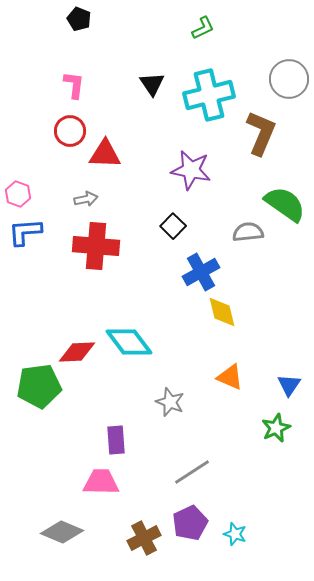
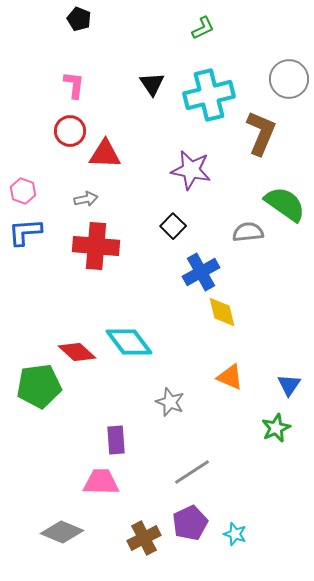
pink hexagon: moved 5 px right, 3 px up
red diamond: rotated 45 degrees clockwise
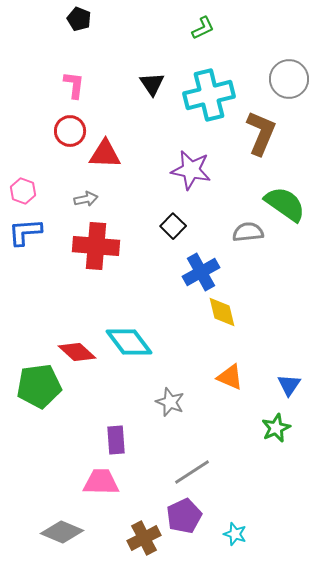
purple pentagon: moved 6 px left, 7 px up
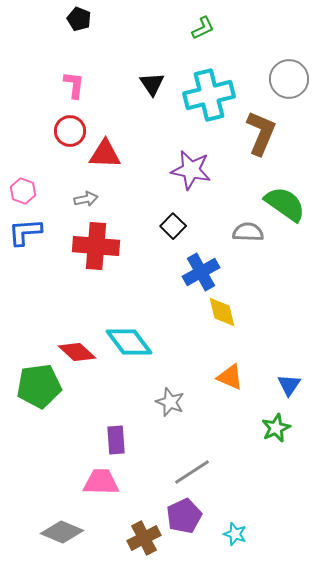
gray semicircle: rotated 8 degrees clockwise
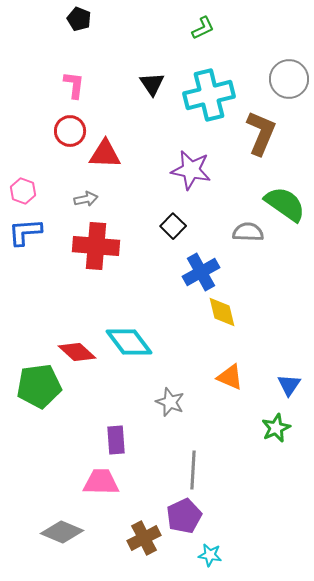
gray line: moved 1 px right, 2 px up; rotated 54 degrees counterclockwise
cyan star: moved 25 px left, 21 px down; rotated 10 degrees counterclockwise
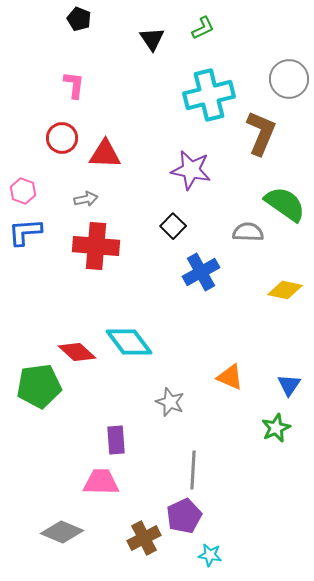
black triangle: moved 45 px up
red circle: moved 8 px left, 7 px down
yellow diamond: moved 63 px right, 22 px up; rotated 64 degrees counterclockwise
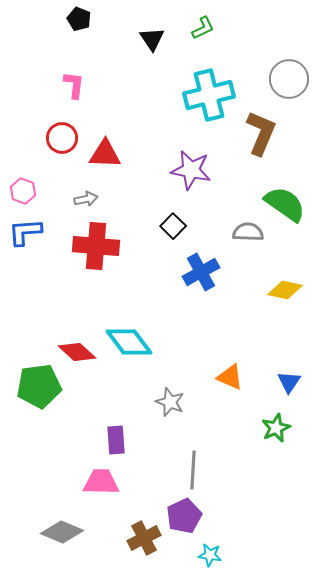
blue triangle: moved 3 px up
